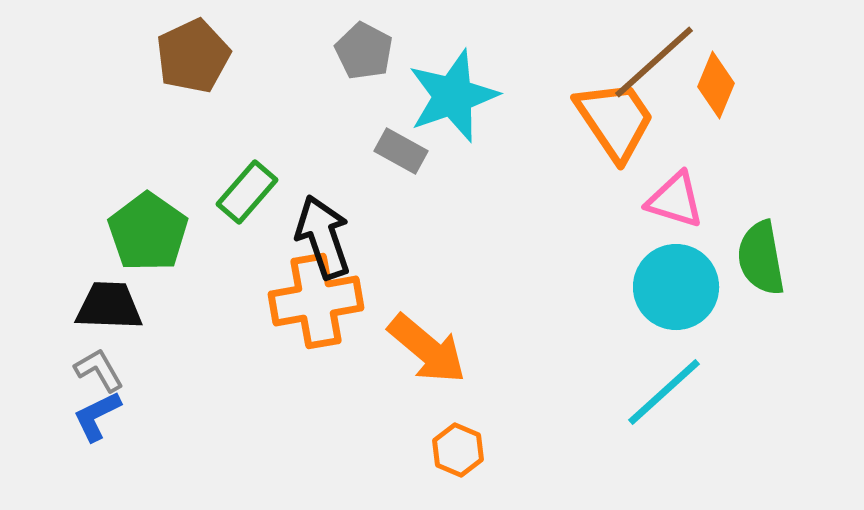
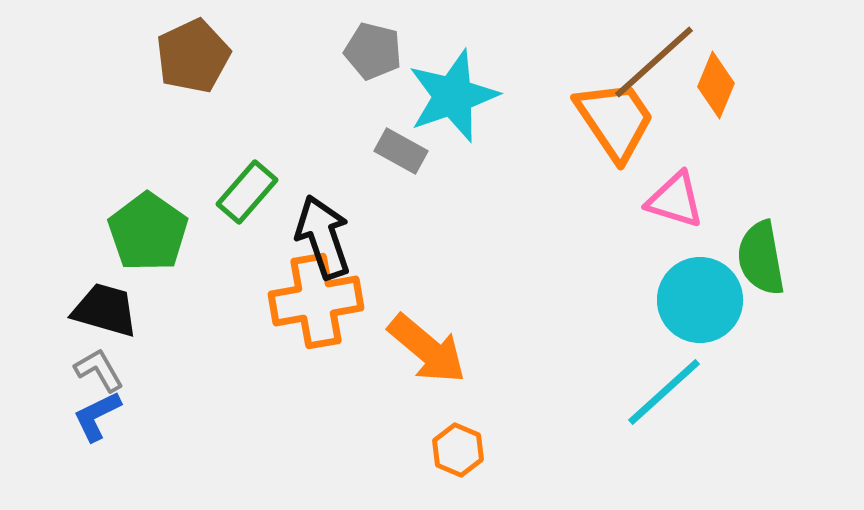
gray pentagon: moved 9 px right; rotated 14 degrees counterclockwise
cyan circle: moved 24 px right, 13 px down
black trapezoid: moved 4 px left, 4 px down; rotated 14 degrees clockwise
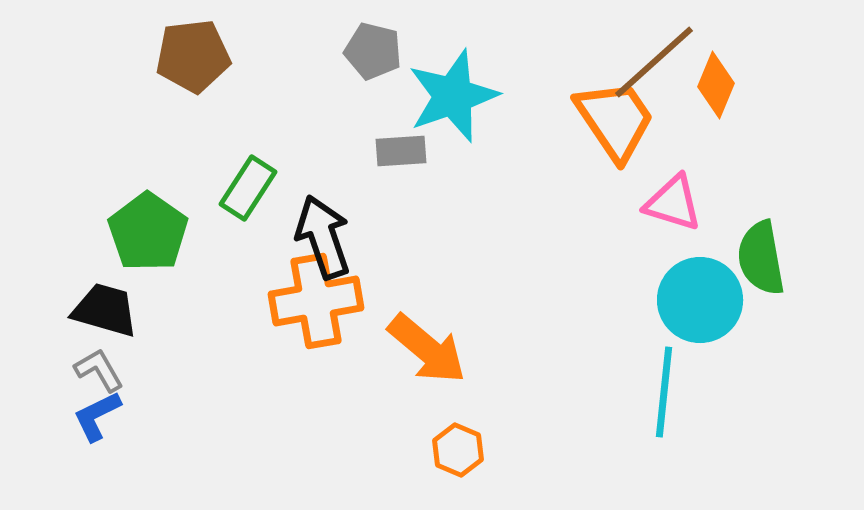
brown pentagon: rotated 18 degrees clockwise
gray rectangle: rotated 33 degrees counterclockwise
green rectangle: moved 1 px right, 4 px up; rotated 8 degrees counterclockwise
pink triangle: moved 2 px left, 3 px down
cyan line: rotated 42 degrees counterclockwise
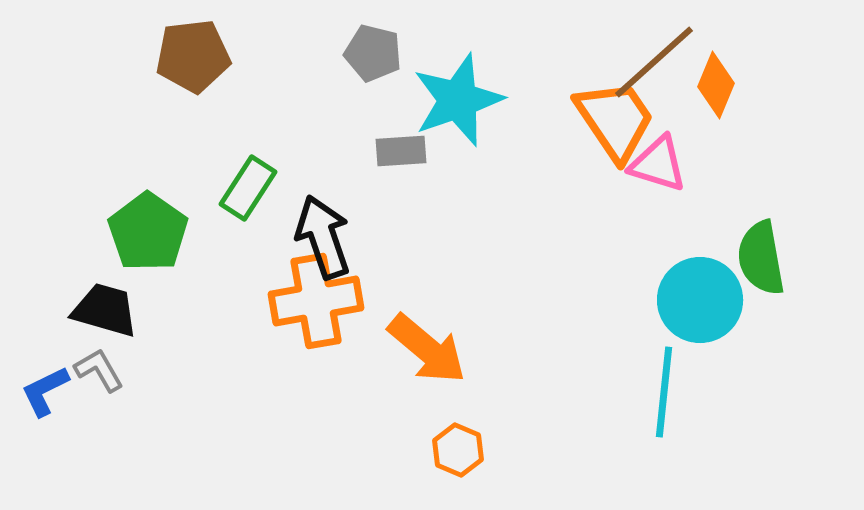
gray pentagon: moved 2 px down
cyan star: moved 5 px right, 4 px down
pink triangle: moved 15 px left, 39 px up
blue L-shape: moved 52 px left, 25 px up
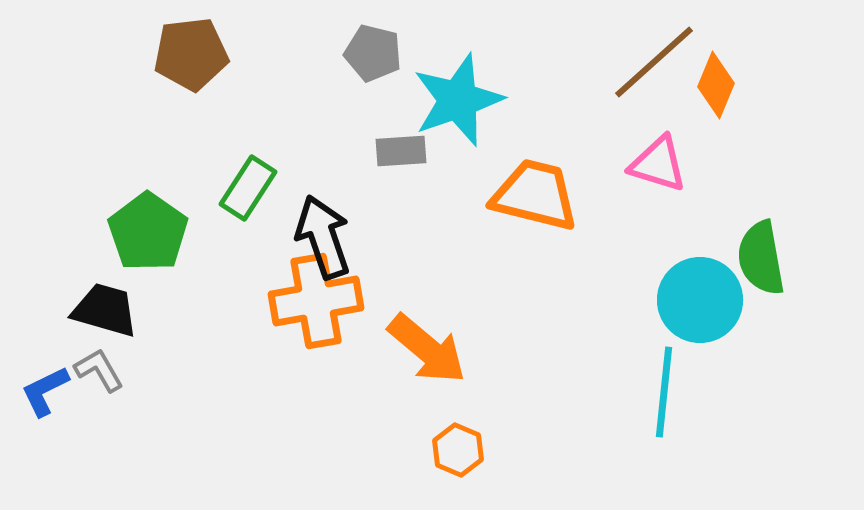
brown pentagon: moved 2 px left, 2 px up
orange trapezoid: moved 80 px left, 75 px down; rotated 42 degrees counterclockwise
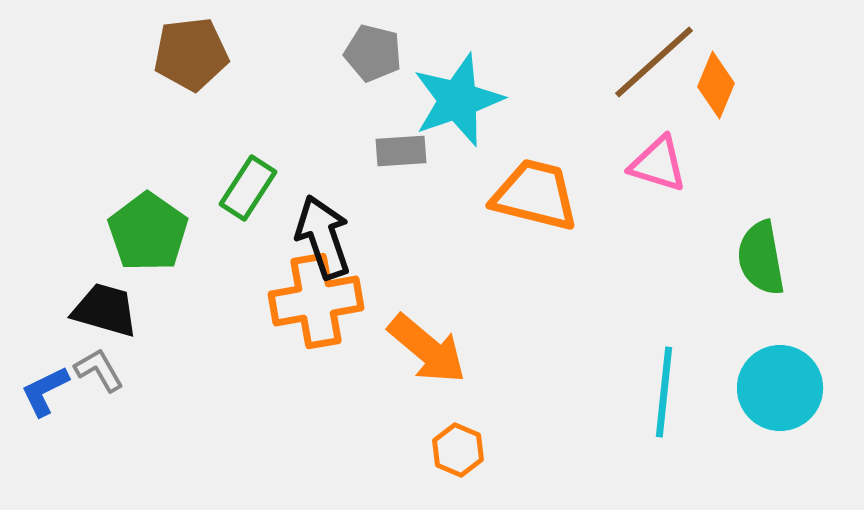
cyan circle: moved 80 px right, 88 px down
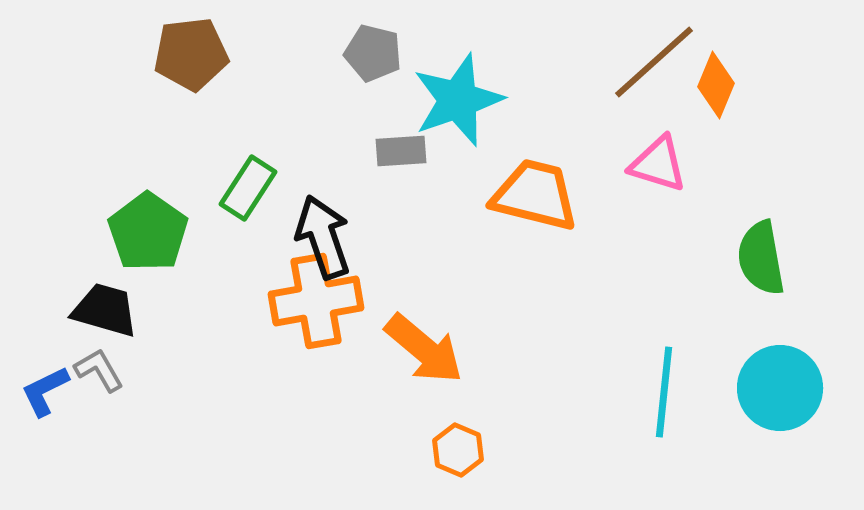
orange arrow: moved 3 px left
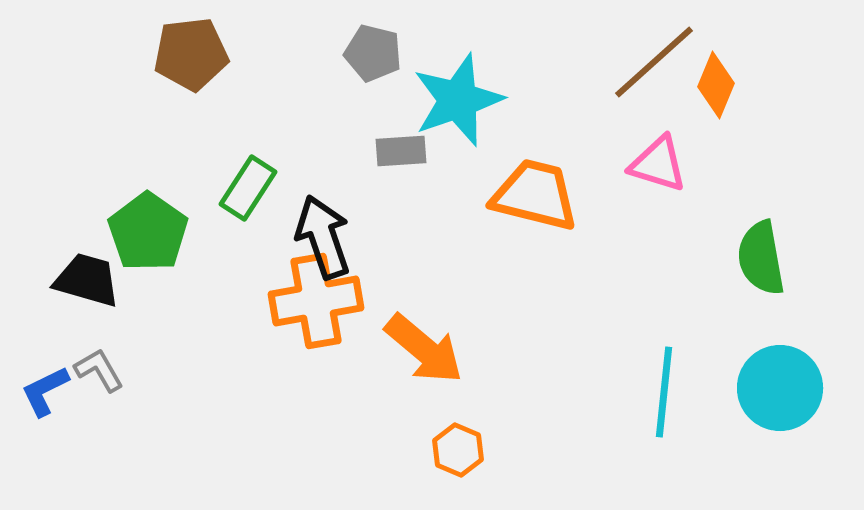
black trapezoid: moved 18 px left, 30 px up
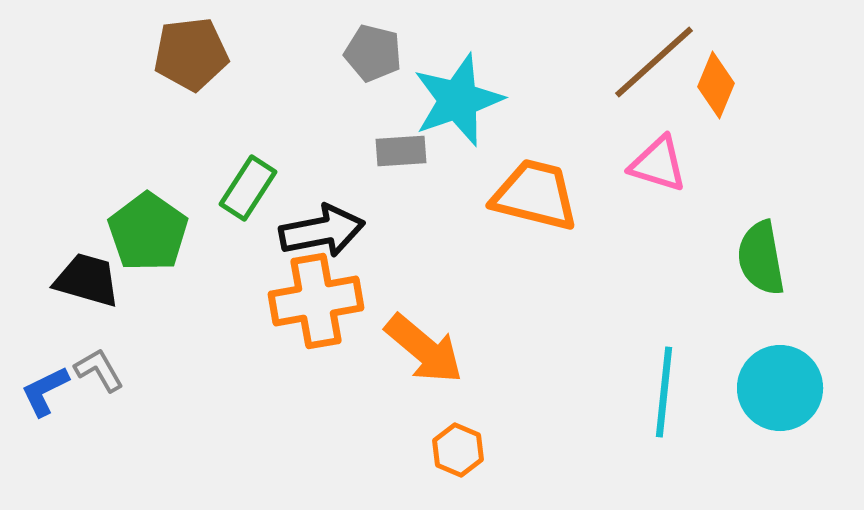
black arrow: moved 1 px left, 6 px up; rotated 98 degrees clockwise
